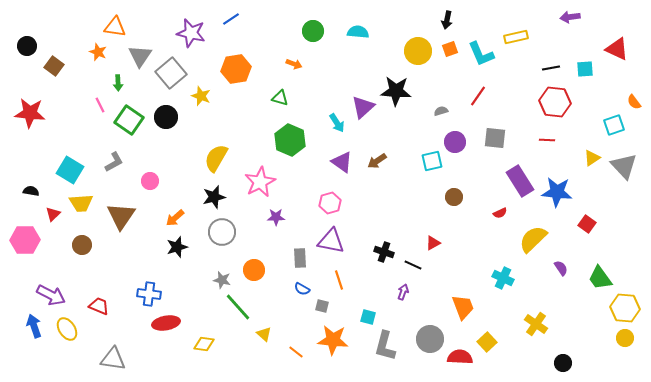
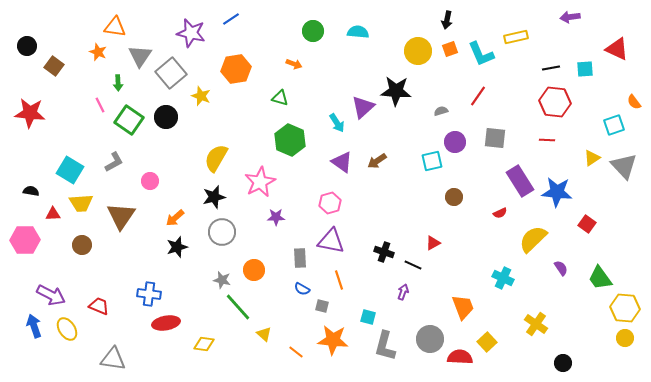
red triangle at (53, 214): rotated 42 degrees clockwise
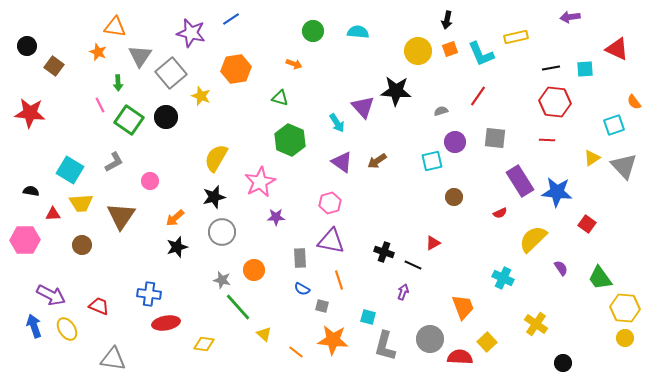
purple triangle at (363, 107): rotated 30 degrees counterclockwise
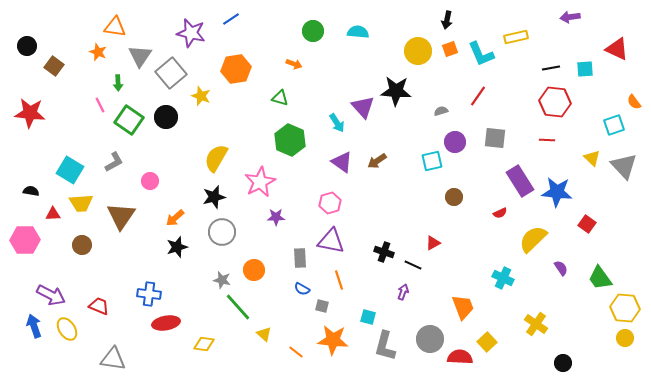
yellow triangle at (592, 158): rotated 42 degrees counterclockwise
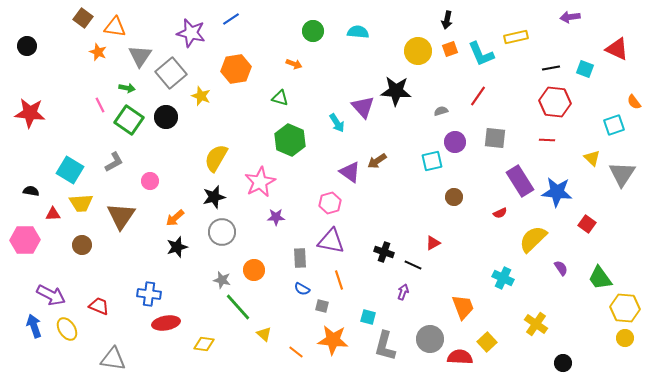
brown square at (54, 66): moved 29 px right, 48 px up
cyan square at (585, 69): rotated 24 degrees clockwise
green arrow at (118, 83): moved 9 px right, 5 px down; rotated 77 degrees counterclockwise
purple triangle at (342, 162): moved 8 px right, 10 px down
gray triangle at (624, 166): moved 2 px left, 8 px down; rotated 16 degrees clockwise
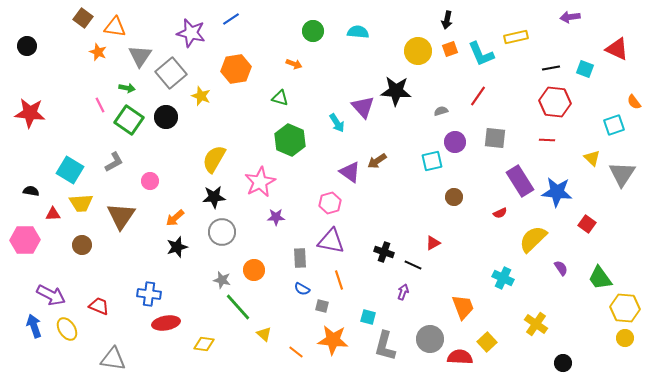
yellow semicircle at (216, 158): moved 2 px left, 1 px down
black star at (214, 197): rotated 10 degrees clockwise
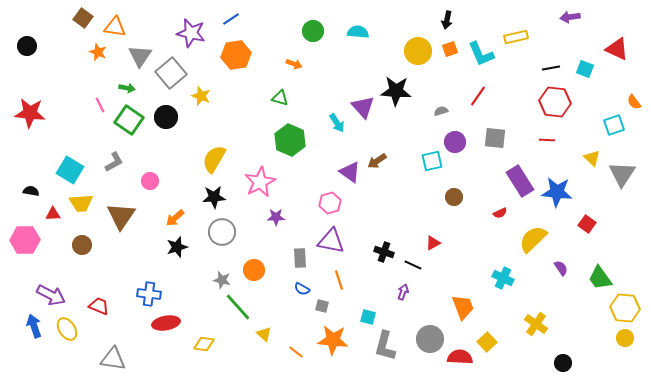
orange hexagon at (236, 69): moved 14 px up
